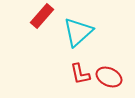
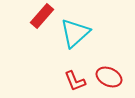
cyan triangle: moved 3 px left, 1 px down
red L-shape: moved 5 px left, 7 px down; rotated 10 degrees counterclockwise
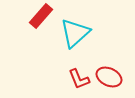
red rectangle: moved 1 px left
red L-shape: moved 4 px right, 2 px up
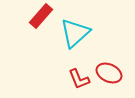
red ellipse: moved 4 px up
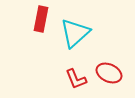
red rectangle: moved 3 px down; rotated 30 degrees counterclockwise
red L-shape: moved 3 px left
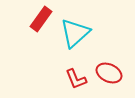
red rectangle: rotated 25 degrees clockwise
